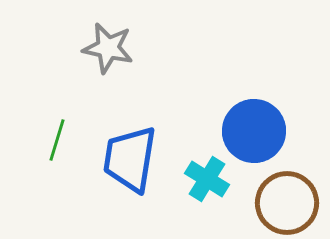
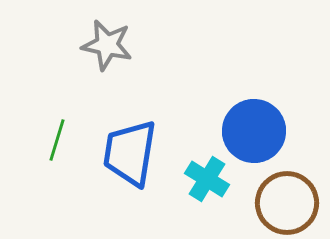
gray star: moved 1 px left, 3 px up
blue trapezoid: moved 6 px up
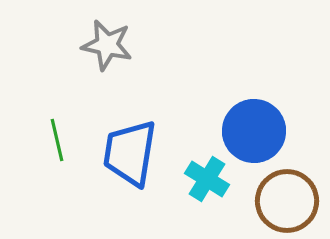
green line: rotated 30 degrees counterclockwise
brown circle: moved 2 px up
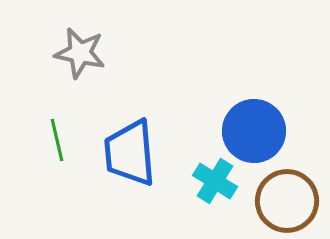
gray star: moved 27 px left, 8 px down
blue trapezoid: rotated 14 degrees counterclockwise
cyan cross: moved 8 px right, 2 px down
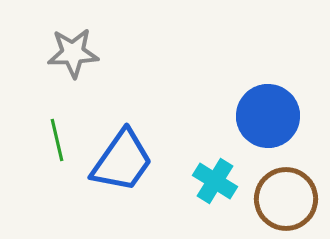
gray star: moved 7 px left; rotated 15 degrees counterclockwise
blue circle: moved 14 px right, 15 px up
blue trapezoid: moved 8 px left, 8 px down; rotated 140 degrees counterclockwise
brown circle: moved 1 px left, 2 px up
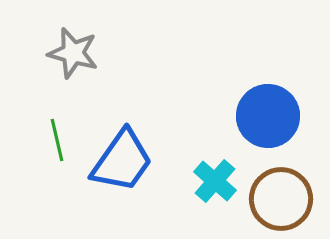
gray star: rotated 18 degrees clockwise
cyan cross: rotated 9 degrees clockwise
brown circle: moved 5 px left
